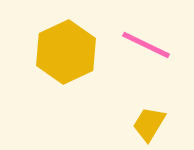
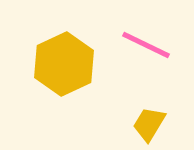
yellow hexagon: moved 2 px left, 12 px down
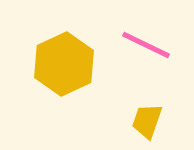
yellow trapezoid: moved 2 px left, 3 px up; rotated 12 degrees counterclockwise
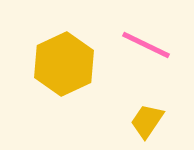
yellow trapezoid: rotated 15 degrees clockwise
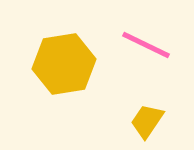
yellow hexagon: rotated 16 degrees clockwise
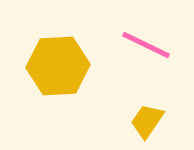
yellow hexagon: moved 6 px left, 2 px down; rotated 6 degrees clockwise
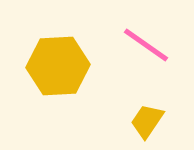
pink line: rotated 9 degrees clockwise
